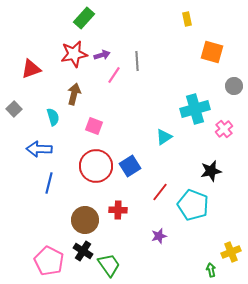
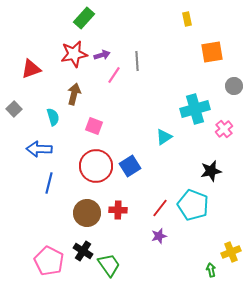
orange square: rotated 25 degrees counterclockwise
red line: moved 16 px down
brown circle: moved 2 px right, 7 px up
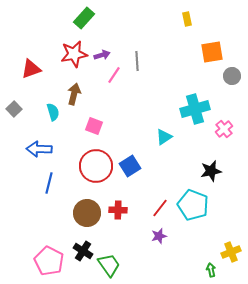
gray circle: moved 2 px left, 10 px up
cyan semicircle: moved 5 px up
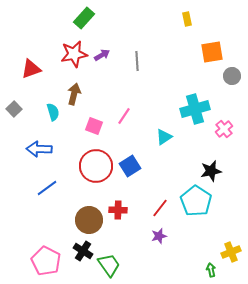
purple arrow: rotated 14 degrees counterclockwise
pink line: moved 10 px right, 41 px down
blue line: moved 2 px left, 5 px down; rotated 40 degrees clockwise
cyan pentagon: moved 3 px right, 4 px up; rotated 12 degrees clockwise
brown circle: moved 2 px right, 7 px down
pink pentagon: moved 3 px left
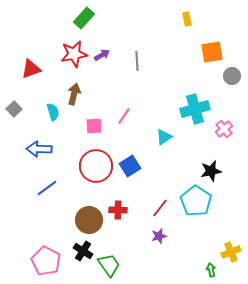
pink square: rotated 24 degrees counterclockwise
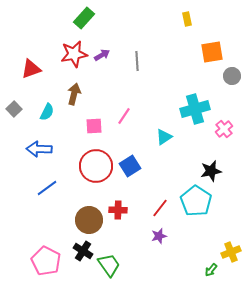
cyan semicircle: moved 6 px left; rotated 42 degrees clockwise
green arrow: rotated 128 degrees counterclockwise
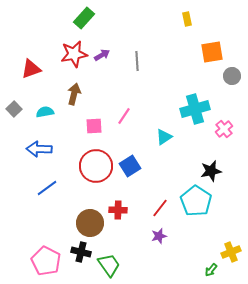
cyan semicircle: moved 2 px left; rotated 126 degrees counterclockwise
brown circle: moved 1 px right, 3 px down
black cross: moved 2 px left, 1 px down; rotated 18 degrees counterclockwise
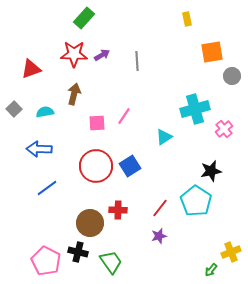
red star: rotated 12 degrees clockwise
pink square: moved 3 px right, 3 px up
black cross: moved 3 px left
green trapezoid: moved 2 px right, 3 px up
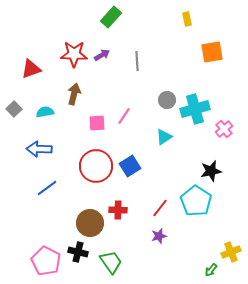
green rectangle: moved 27 px right, 1 px up
gray circle: moved 65 px left, 24 px down
